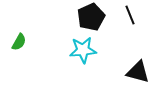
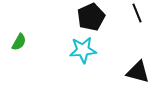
black line: moved 7 px right, 2 px up
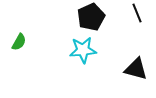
black triangle: moved 2 px left, 3 px up
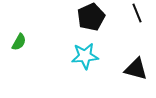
cyan star: moved 2 px right, 6 px down
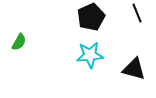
cyan star: moved 5 px right, 1 px up
black triangle: moved 2 px left
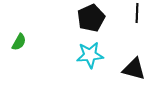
black line: rotated 24 degrees clockwise
black pentagon: moved 1 px down
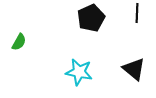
cyan star: moved 11 px left, 17 px down; rotated 16 degrees clockwise
black triangle: rotated 25 degrees clockwise
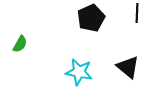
green semicircle: moved 1 px right, 2 px down
black triangle: moved 6 px left, 2 px up
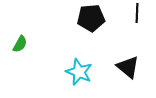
black pentagon: rotated 20 degrees clockwise
cyan star: rotated 12 degrees clockwise
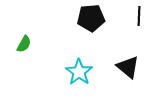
black line: moved 2 px right, 3 px down
green semicircle: moved 4 px right
cyan star: rotated 12 degrees clockwise
